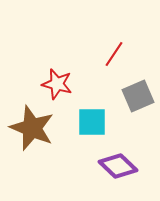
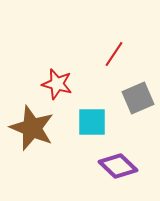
gray square: moved 2 px down
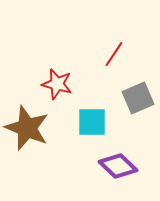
brown star: moved 5 px left
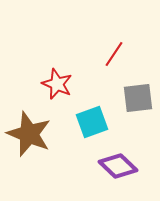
red star: rotated 8 degrees clockwise
gray square: rotated 16 degrees clockwise
cyan square: rotated 20 degrees counterclockwise
brown star: moved 2 px right, 6 px down
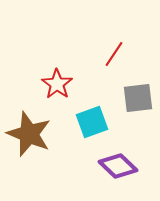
red star: rotated 12 degrees clockwise
